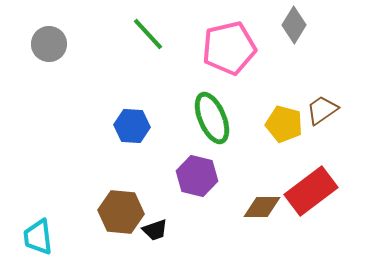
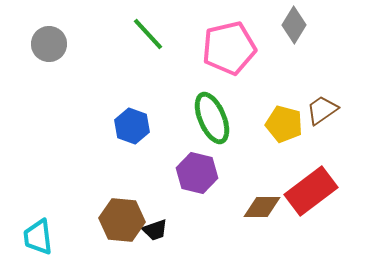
blue hexagon: rotated 16 degrees clockwise
purple hexagon: moved 3 px up
brown hexagon: moved 1 px right, 8 px down
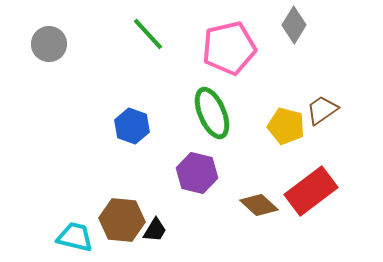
green ellipse: moved 5 px up
yellow pentagon: moved 2 px right, 2 px down
brown diamond: moved 3 px left, 2 px up; rotated 42 degrees clockwise
black trapezoid: rotated 40 degrees counterclockwise
cyan trapezoid: moved 37 px right; rotated 111 degrees clockwise
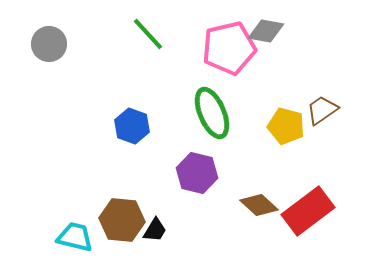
gray diamond: moved 28 px left, 6 px down; rotated 69 degrees clockwise
red rectangle: moved 3 px left, 20 px down
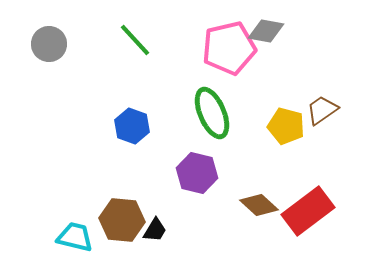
green line: moved 13 px left, 6 px down
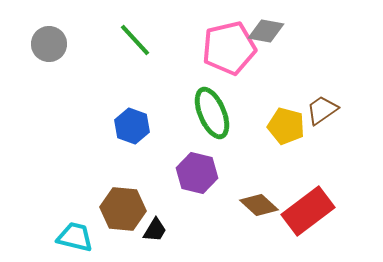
brown hexagon: moved 1 px right, 11 px up
